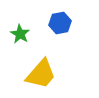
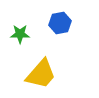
green star: rotated 30 degrees counterclockwise
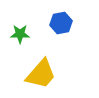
blue hexagon: moved 1 px right
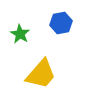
green star: rotated 30 degrees clockwise
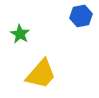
blue hexagon: moved 20 px right, 7 px up
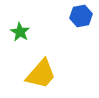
green star: moved 2 px up
